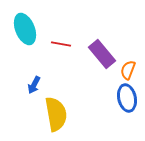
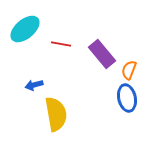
cyan ellipse: rotated 72 degrees clockwise
orange semicircle: moved 1 px right
blue arrow: rotated 48 degrees clockwise
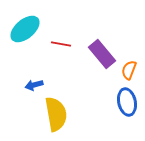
blue ellipse: moved 4 px down
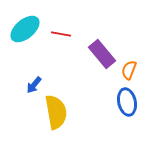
red line: moved 10 px up
blue arrow: rotated 36 degrees counterclockwise
yellow semicircle: moved 2 px up
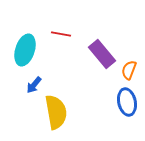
cyan ellipse: moved 21 px down; rotated 32 degrees counterclockwise
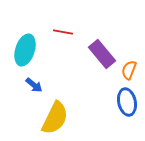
red line: moved 2 px right, 2 px up
blue arrow: rotated 90 degrees counterclockwise
yellow semicircle: moved 1 px left, 6 px down; rotated 36 degrees clockwise
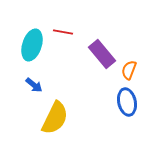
cyan ellipse: moved 7 px right, 5 px up
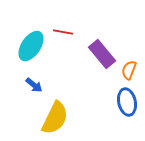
cyan ellipse: moved 1 px left, 1 px down; rotated 16 degrees clockwise
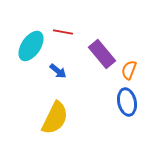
blue arrow: moved 24 px right, 14 px up
